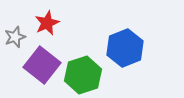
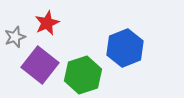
purple square: moved 2 px left
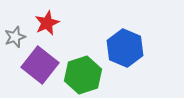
blue hexagon: rotated 15 degrees counterclockwise
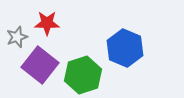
red star: rotated 25 degrees clockwise
gray star: moved 2 px right
